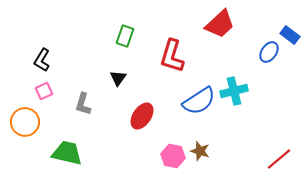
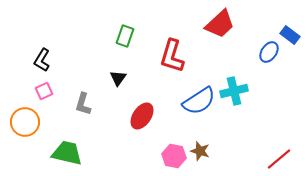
pink hexagon: moved 1 px right
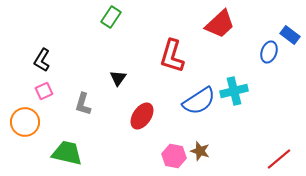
green rectangle: moved 14 px left, 19 px up; rotated 15 degrees clockwise
blue ellipse: rotated 15 degrees counterclockwise
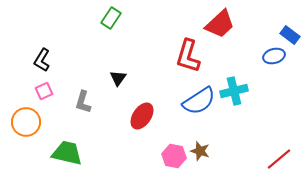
green rectangle: moved 1 px down
blue ellipse: moved 5 px right, 4 px down; rotated 55 degrees clockwise
red L-shape: moved 16 px right
gray L-shape: moved 2 px up
orange circle: moved 1 px right
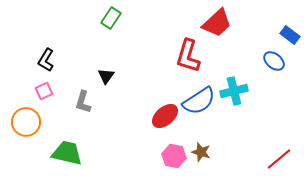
red trapezoid: moved 3 px left, 1 px up
blue ellipse: moved 5 px down; rotated 55 degrees clockwise
black L-shape: moved 4 px right
black triangle: moved 12 px left, 2 px up
red ellipse: moved 23 px right; rotated 16 degrees clockwise
brown star: moved 1 px right, 1 px down
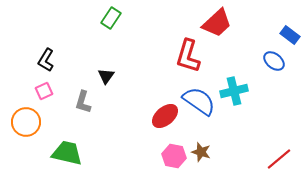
blue semicircle: rotated 112 degrees counterclockwise
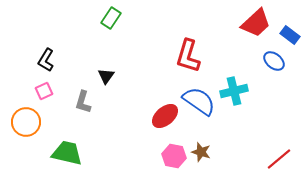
red trapezoid: moved 39 px right
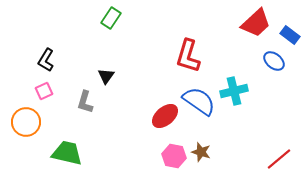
gray L-shape: moved 2 px right
